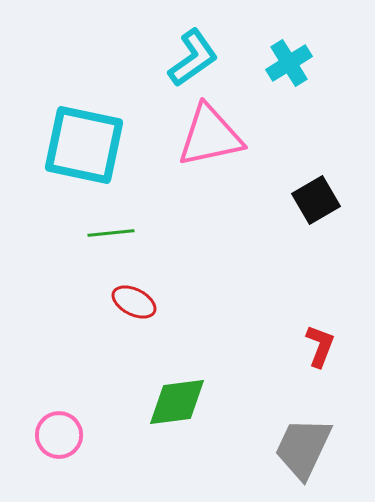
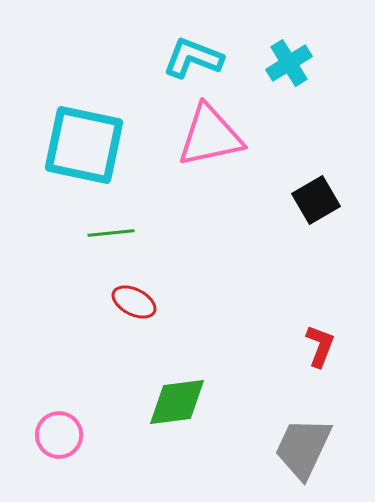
cyan L-shape: rotated 124 degrees counterclockwise
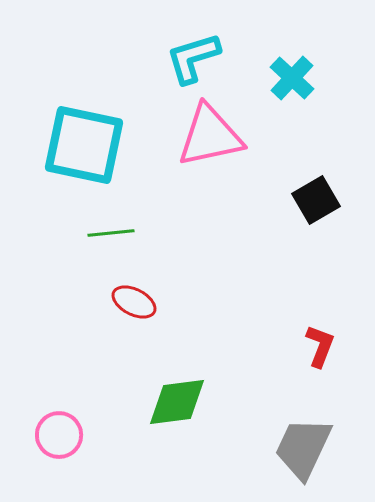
cyan L-shape: rotated 38 degrees counterclockwise
cyan cross: moved 3 px right, 15 px down; rotated 15 degrees counterclockwise
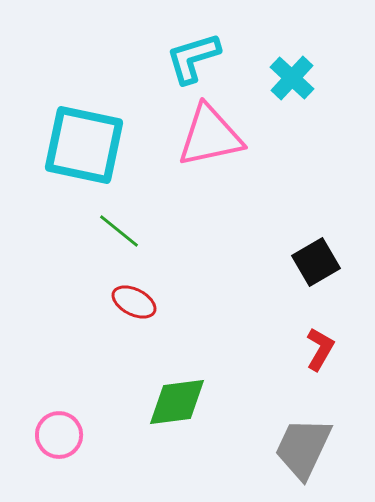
black square: moved 62 px down
green line: moved 8 px right, 2 px up; rotated 45 degrees clockwise
red L-shape: moved 3 px down; rotated 9 degrees clockwise
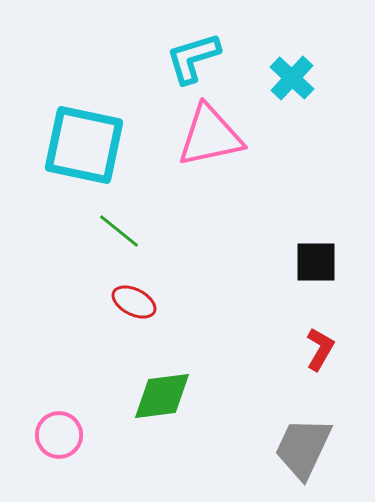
black square: rotated 30 degrees clockwise
green diamond: moved 15 px left, 6 px up
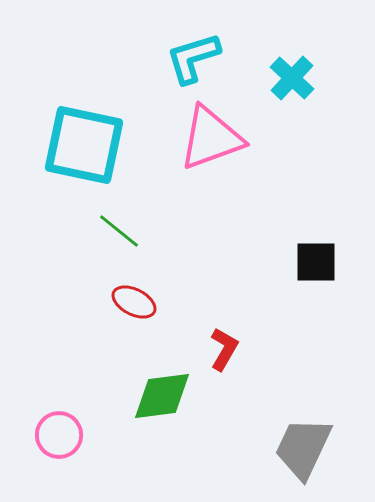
pink triangle: moved 1 px right, 2 px down; rotated 8 degrees counterclockwise
red L-shape: moved 96 px left
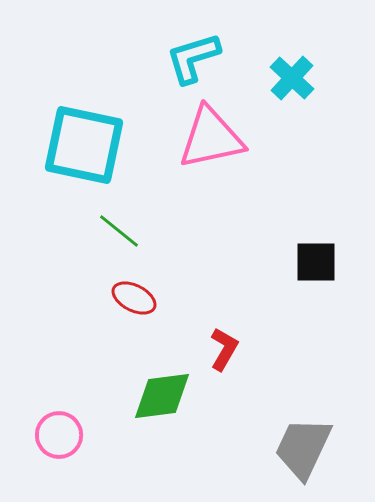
pink triangle: rotated 8 degrees clockwise
red ellipse: moved 4 px up
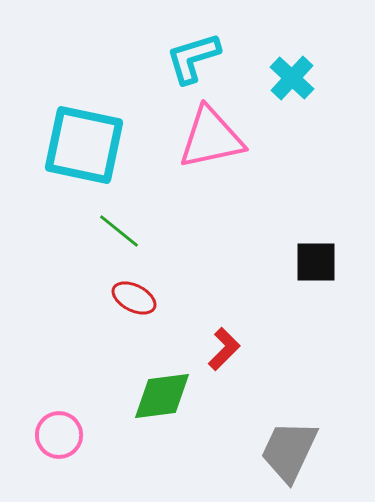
red L-shape: rotated 15 degrees clockwise
gray trapezoid: moved 14 px left, 3 px down
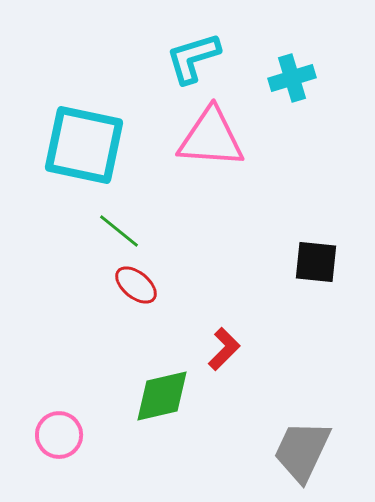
cyan cross: rotated 30 degrees clockwise
pink triangle: rotated 16 degrees clockwise
black square: rotated 6 degrees clockwise
red ellipse: moved 2 px right, 13 px up; rotated 12 degrees clockwise
green diamond: rotated 6 degrees counterclockwise
gray trapezoid: moved 13 px right
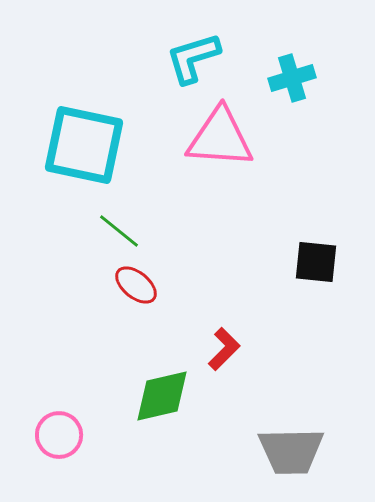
pink triangle: moved 9 px right
gray trapezoid: moved 11 px left; rotated 116 degrees counterclockwise
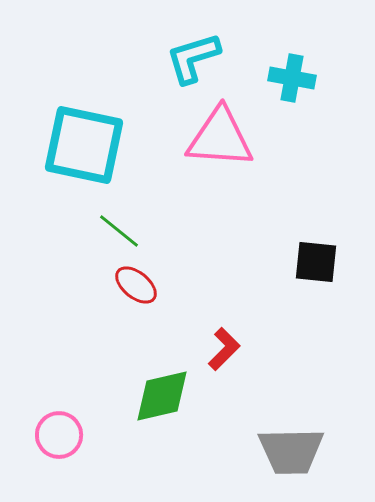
cyan cross: rotated 27 degrees clockwise
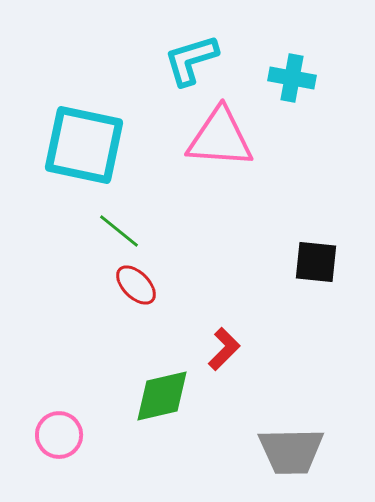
cyan L-shape: moved 2 px left, 2 px down
red ellipse: rotated 6 degrees clockwise
